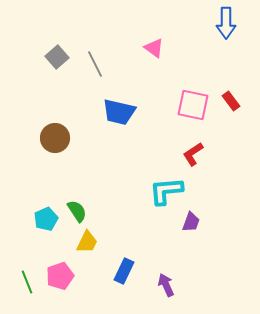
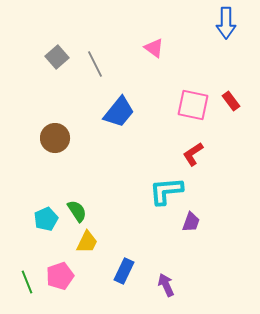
blue trapezoid: rotated 64 degrees counterclockwise
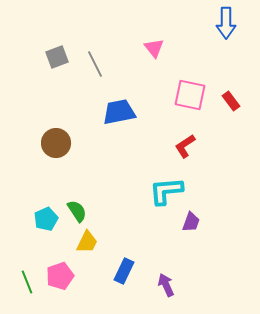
pink triangle: rotated 15 degrees clockwise
gray square: rotated 20 degrees clockwise
pink square: moved 3 px left, 10 px up
blue trapezoid: rotated 140 degrees counterclockwise
brown circle: moved 1 px right, 5 px down
red L-shape: moved 8 px left, 8 px up
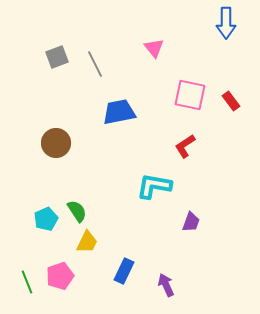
cyan L-shape: moved 12 px left, 5 px up; rotated 15 degrees clockwise
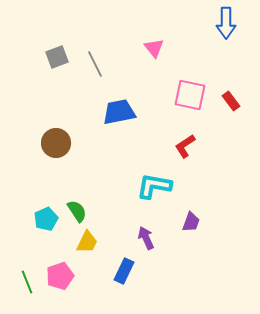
purple arrow: moved 20 px left, 47 px up
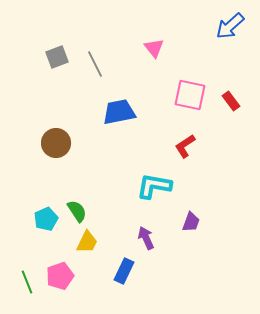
blue arrow: moved 4 px right, 3 px down; rotated 48 degrees clockwise
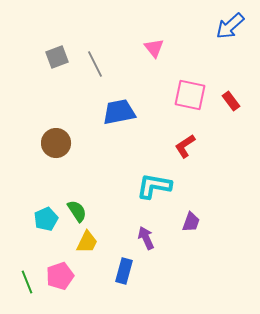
blue rectangle: rotated 10 degrees counterclockwise
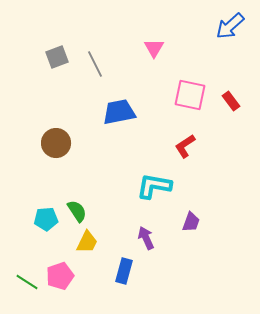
pink triangle: rotated 10 degrees clockwise
cyan pentagon: rotated 20 degrees clockwise
green line: rotated 35 degrees counterclockwise
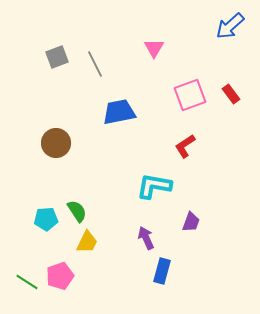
pink square: rotated 32 degrees counterclockwise
red rectangle: moved 7 px up
blue rectangle: moved 38 px right
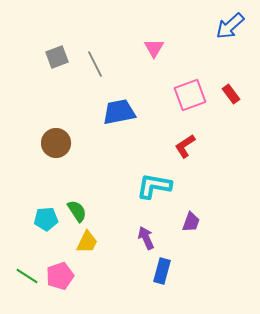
green line: moved 6 px up
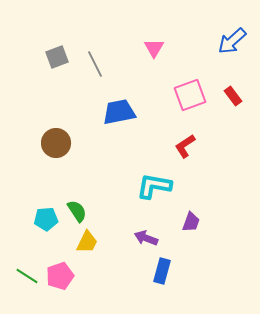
blue arrow: moved 2 px right, 15 px down
red rectangle: moved 2 px right, 2 px down
purple arrow: rotated 45 degrees counterclockwise
